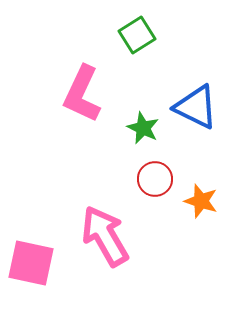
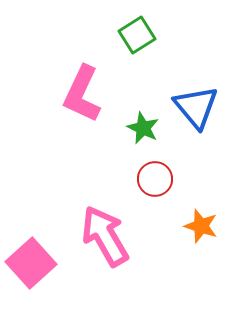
blue triangle: rotated 24 degrees clockwise
orange star: moved 25 px down
pink square: rotated 36 degrees clockwise
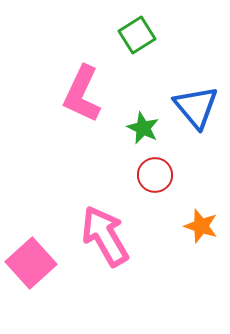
red circle: moved 4 px up
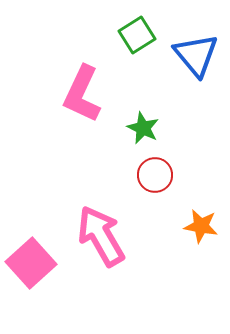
blue triangle: moved 52 px up
orange star: rotated 8 degrees counterclockwise
pink arrow: moved 4 px left
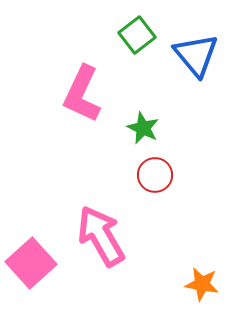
green square: rotated 6 degrees counterclockwise
orange star: moved 1 px right, 58 px down
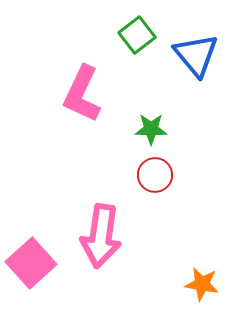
green star: moved 8 px right, 1 px down; rotated 24 degrees counterclockwise
pink arrow: rotated 142 degrees counterclockwise
